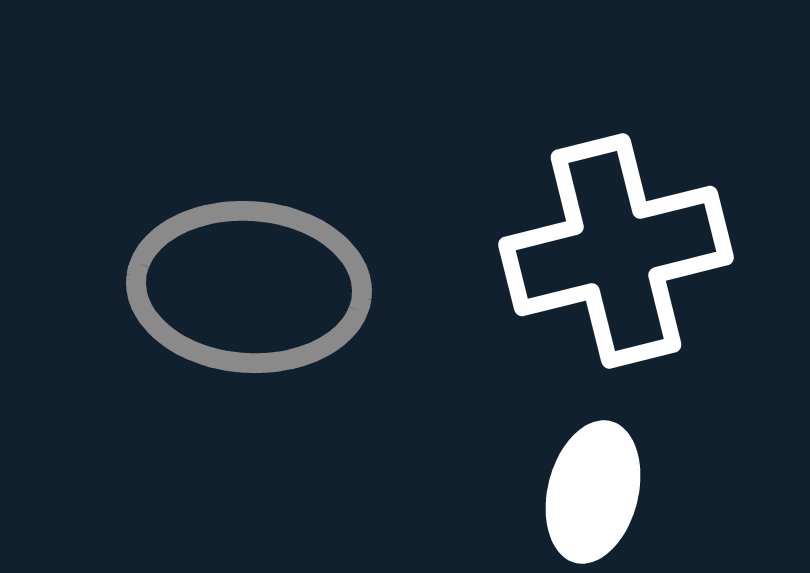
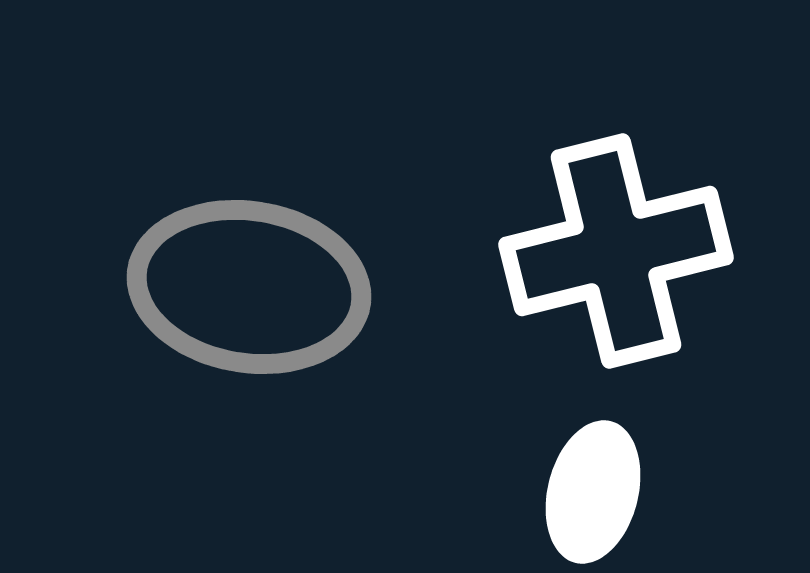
gray ellipse: rotated 5 degrees clockwise
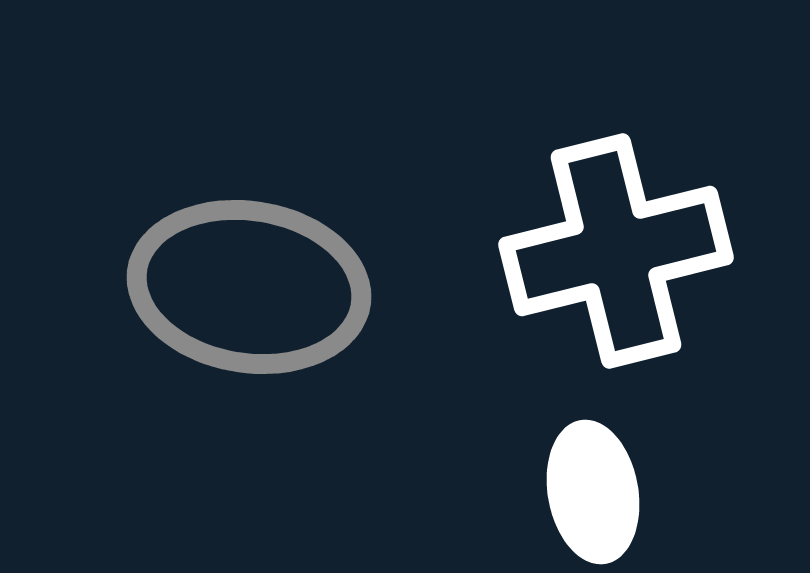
white ellipse: rotated 24 degrees counterclockwise
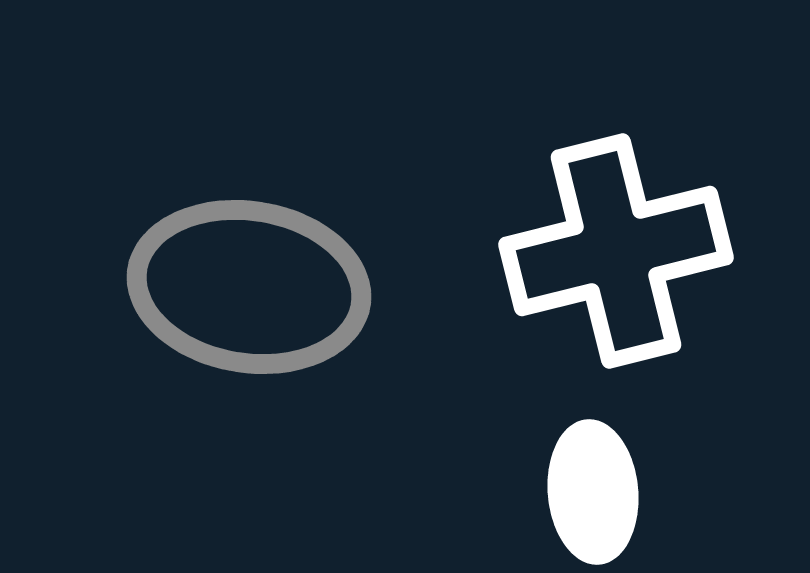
white ellipse: rotated 5 degrees clockwise
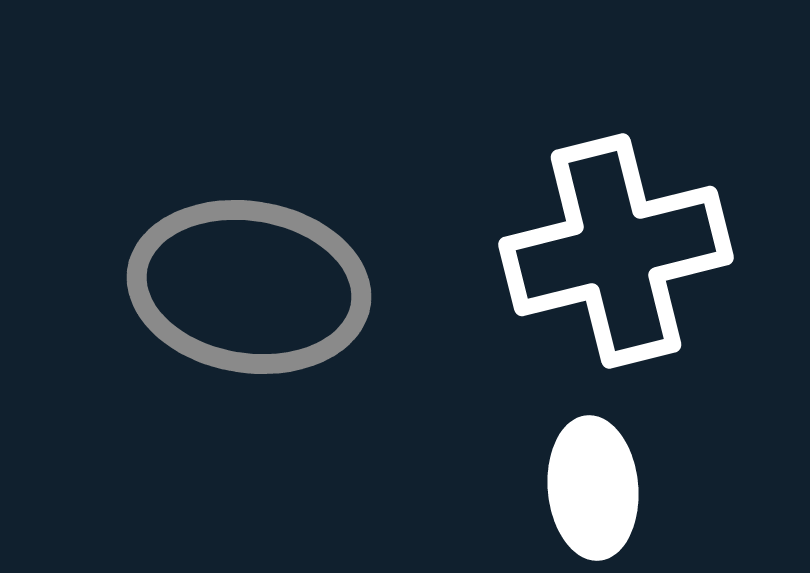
white ellipse: moved 4 px up
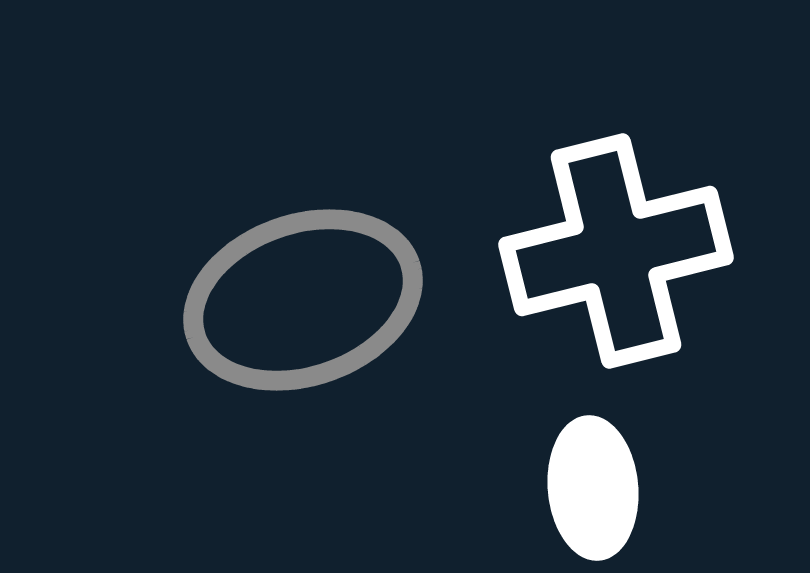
gray ellipse: moved 54 px right, 13 px down; rotated 28 degrees counterclockwise
